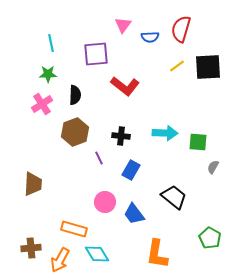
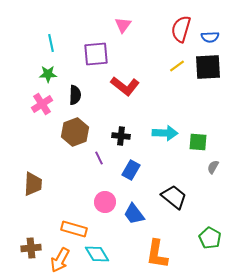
blue semicircle: moved 60 px right
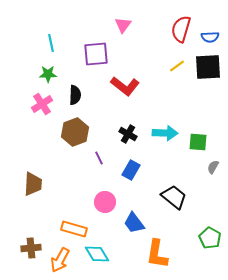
black cross: moved 7 px right, 2 px up; rotated 24 degrees clockwise
blue trapezoid: moved 9 px down
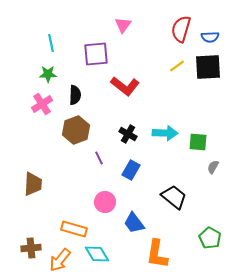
brown hexagon: moved 1 px right, 2 px up
orange arrow: rotated 10 degrees clockwise
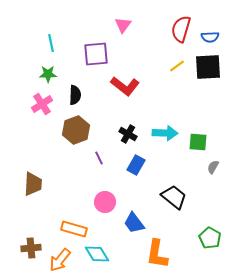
blue rectangle: moved 5 px right, 5 px up
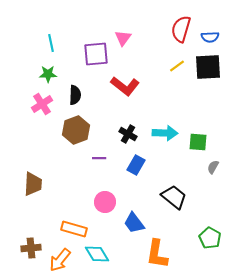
pink triangle: moved 13 px down
purple line: rotated 64 degrees counterclockwise
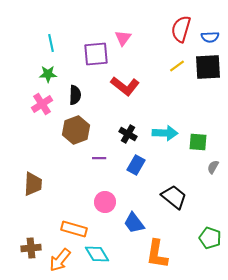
green pentagon: rotated 10 degrees counterclockwise
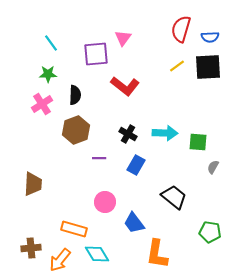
cyan line: rotated 24 degrees counterclockwise
green pentagon: moved 6 px up; rotated 10 degrees counterclockwise
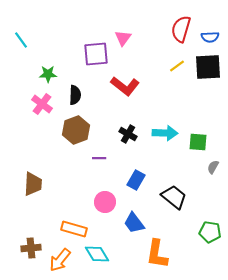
cyan line: moved 30 px left, 3 px up
pink cross: rotated 20 degrees counterclockwise
blue rectangle: moved 15 px down
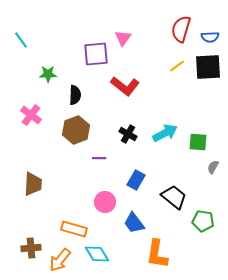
pink cross: moved 11 px left, 11 px down
cyan arrow: rotated 30 degrees counterclockwise
green pentagon: moved 7 px left, 11 px up
